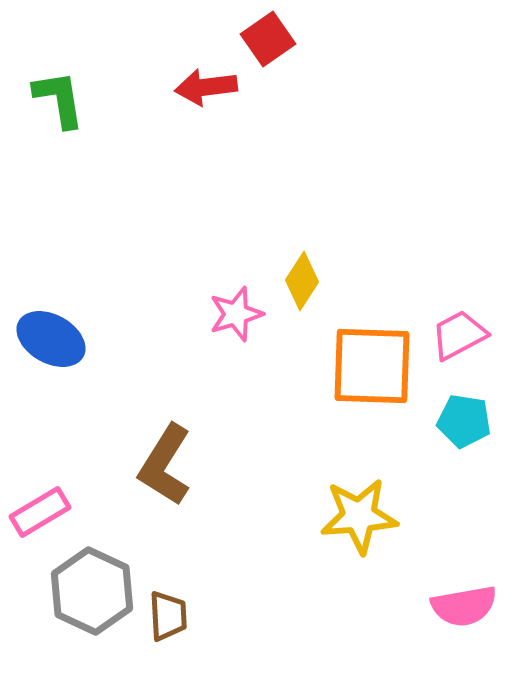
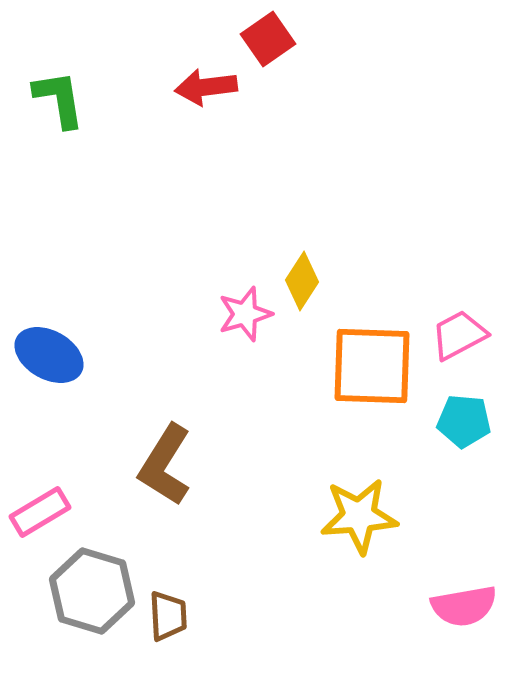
pink star: moved 9 px right
blue ellipse: moved 2 px left, 16 px down
cyan pentagon: rotated 4 degrees counterclockwise
gray hexagon: rotated 8 degrees counterclockwise
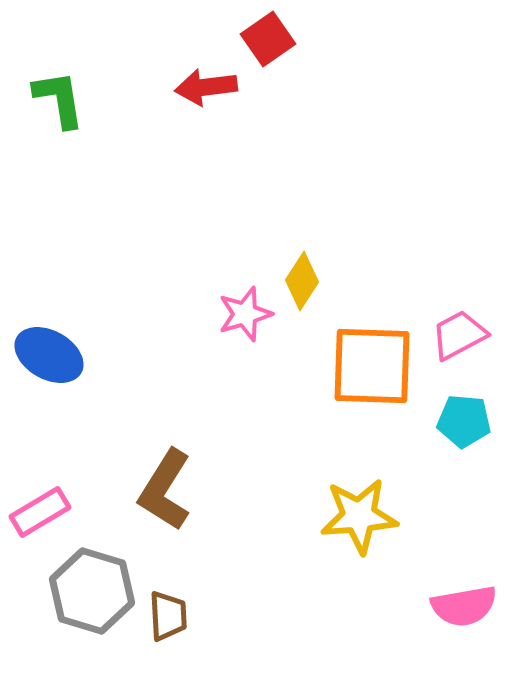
brown L-shape: moved 25 px down
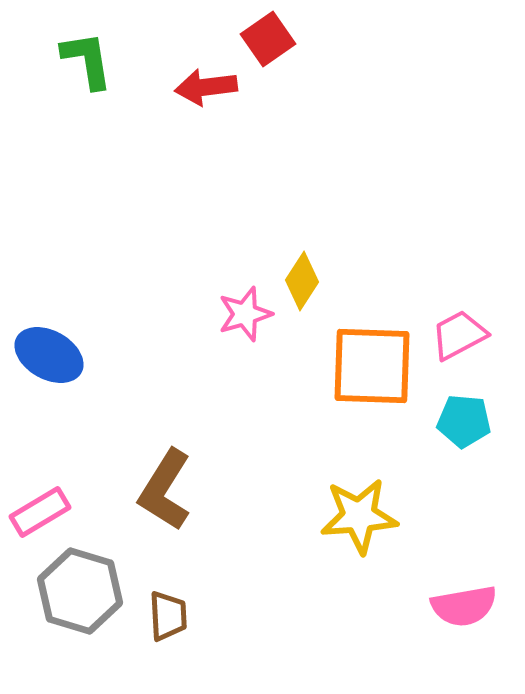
green L-shape: moved 28 px right, 39 px up
gray hexagon: moved 12 px left
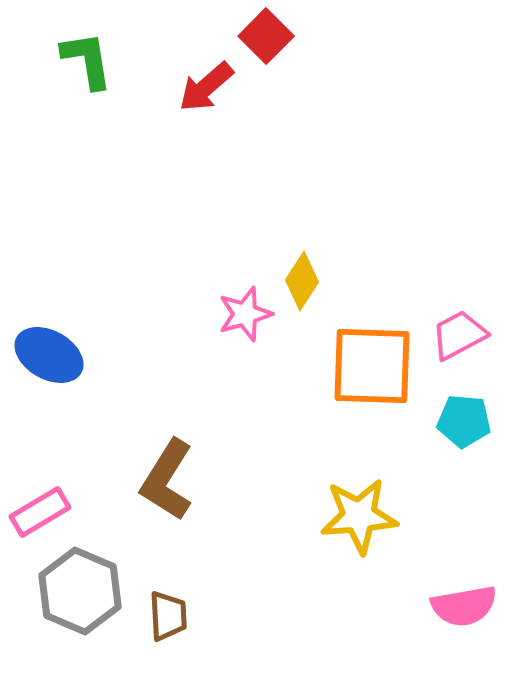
red square: moved 2 px left, 3 px up; rotated 10 degrees counterclockwise
red arrow: rotated 34 degrees counterclockwise
brown L-shape: moved 2 px right, 10 px up
gray hexagon: rotated 6 degrees clockwise
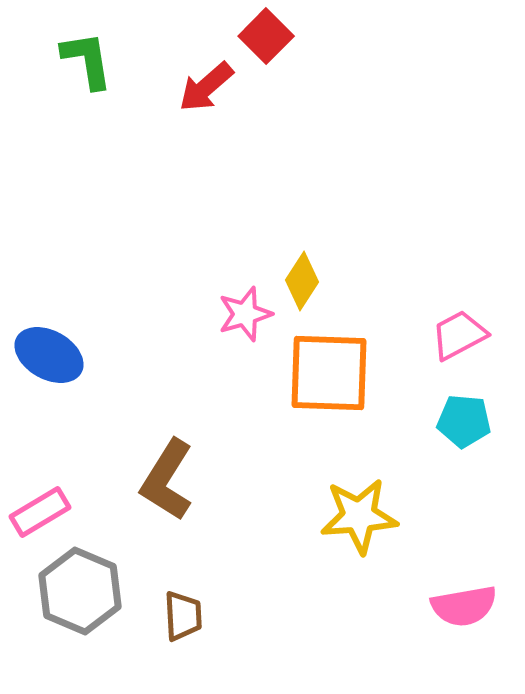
orange square: moved 43 px left, 7 px down
brown trapezoid: moved 15 px right
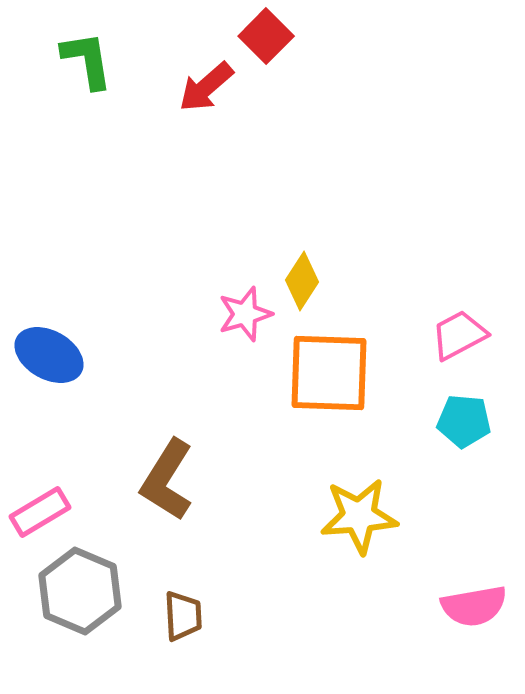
pink semicircle: moved 10 px right
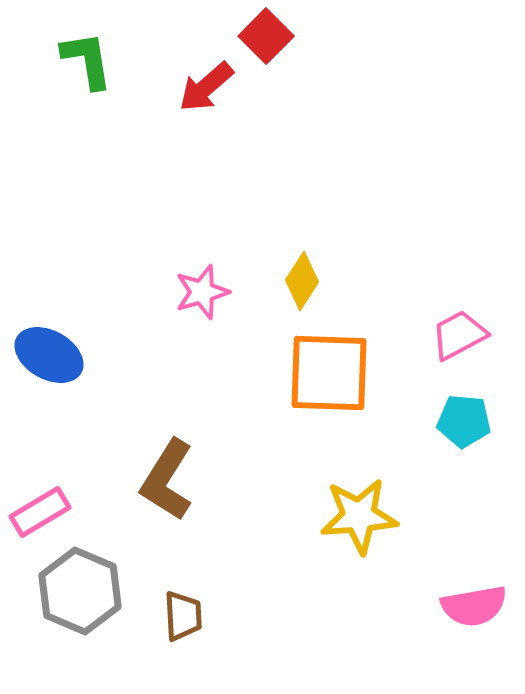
pink star: moved 43 px left, 22 px up
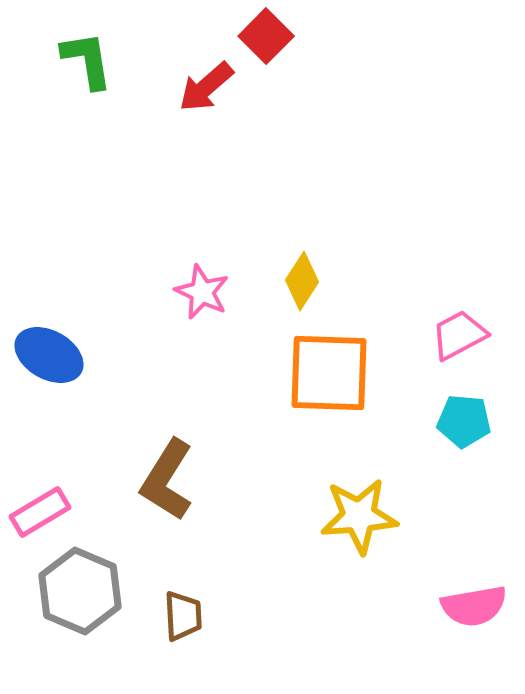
pink star: rotated 30 degrees counterclockwise
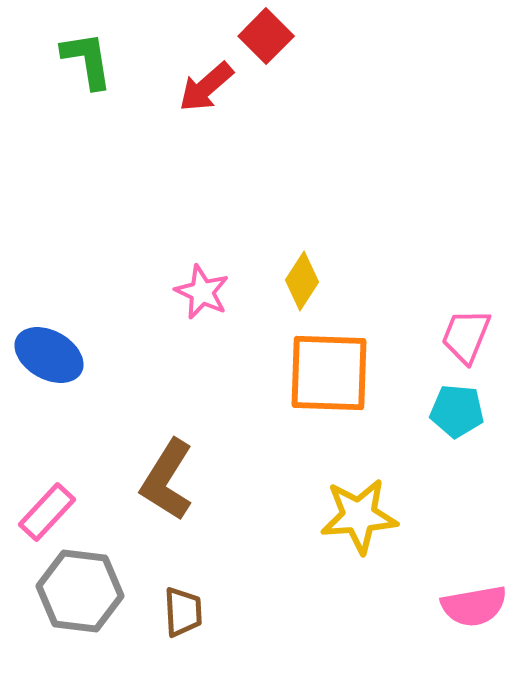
pink trapezoid: moved 7 px right, 1 px down; rotated 40 degrees counterclockwise
cyan pentagon: moved 7 px left, 10 px up
pink rectangle: moved 7 px right; rotated 16 degrees counterclockwise
gray hexagon: rotated 16 degrees counterclockwise
brown trapezoid: moved 4 px up
